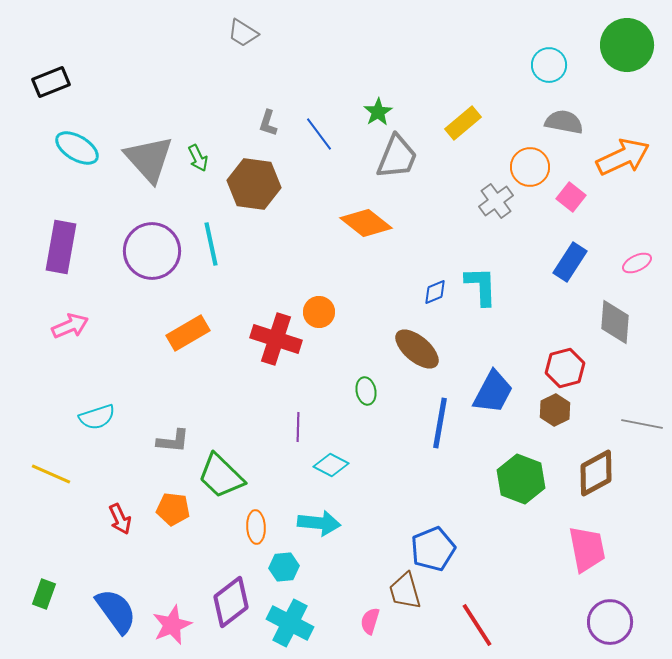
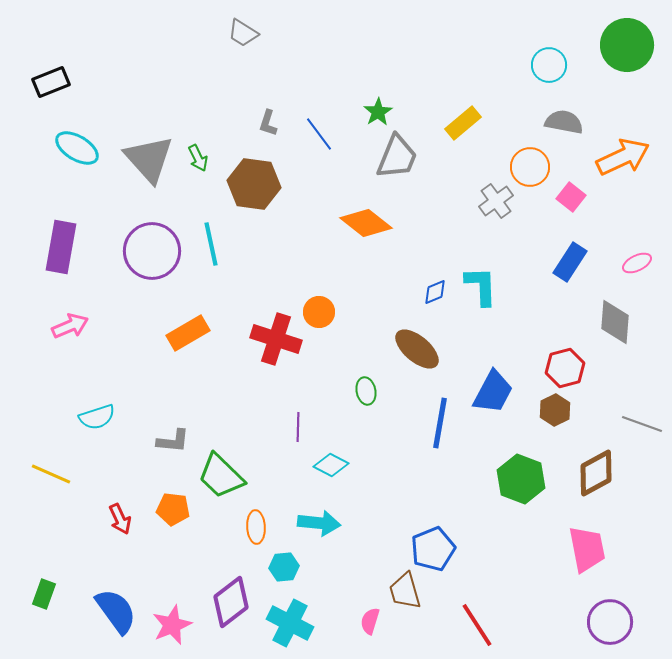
gray line at (642, 424): rotated 9 degrees clockwise
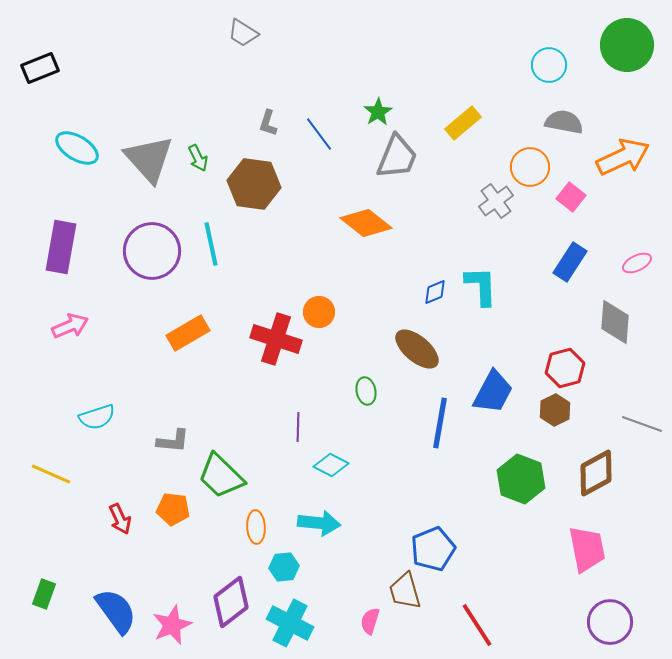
black rectangle at (51, 82): moved 11 px left, 14 px up
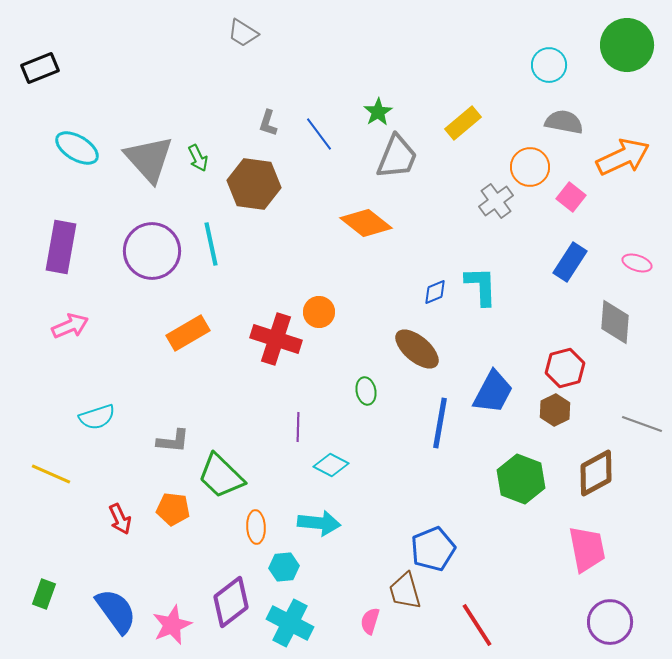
pink ellipse at (637, 263): rotated 44 degrees clockwise
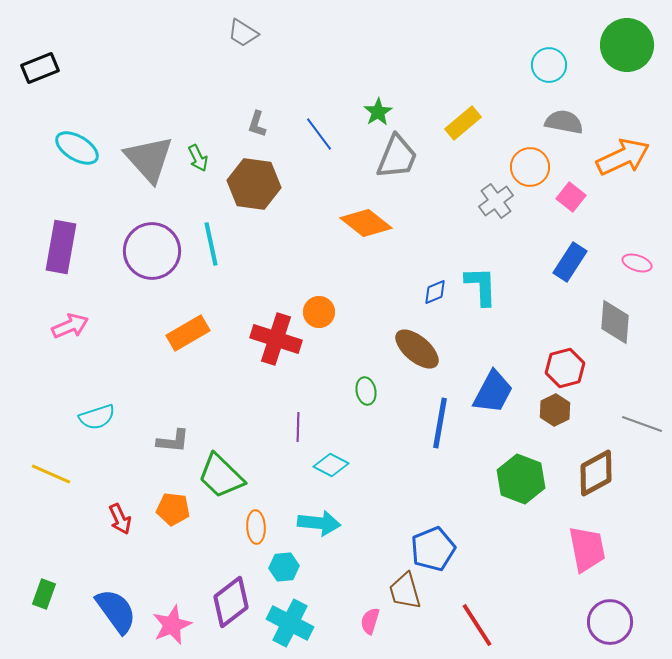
gray L-shape at (268, 123): moved 11 px left, 1 px down
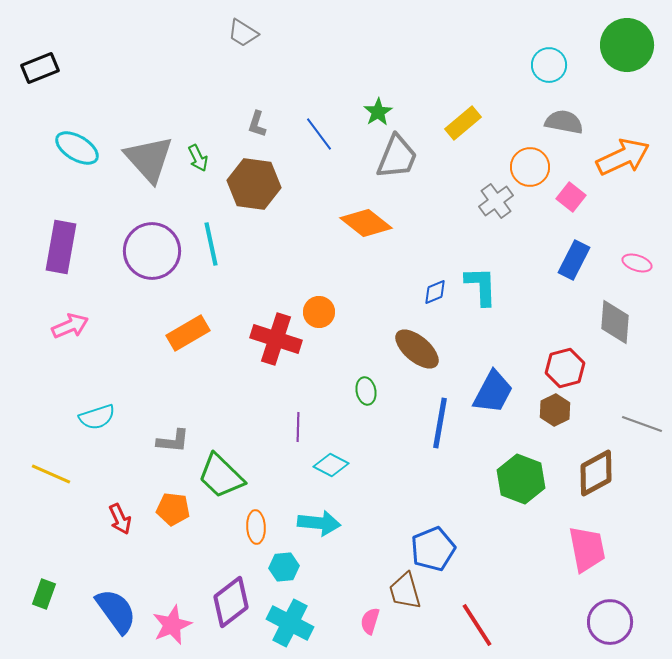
blue rectangle at (570, 262): moved 4 px right, 2 px up; rotated 6 degrees counterclockwise
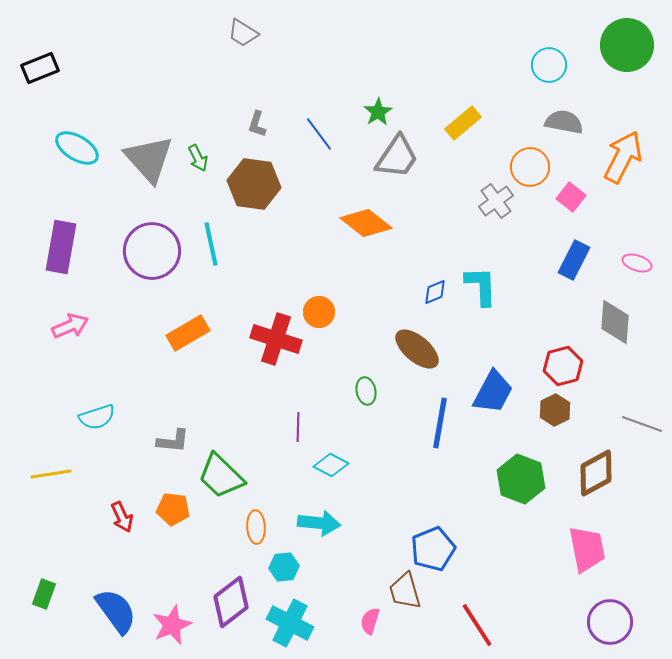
gray trapezoid at (397, 157): rotated 12 degrees clockwise
orange arrow at (623, 157): rotated 38 degrees counterclockwise
red hexagon at (565, 368): moved 2 px left, 2 px up
yellow line at (51, 474): rotated 33 degrees counterclockwise
red arrow at (120, 519): moved 2 px right, 2 px up
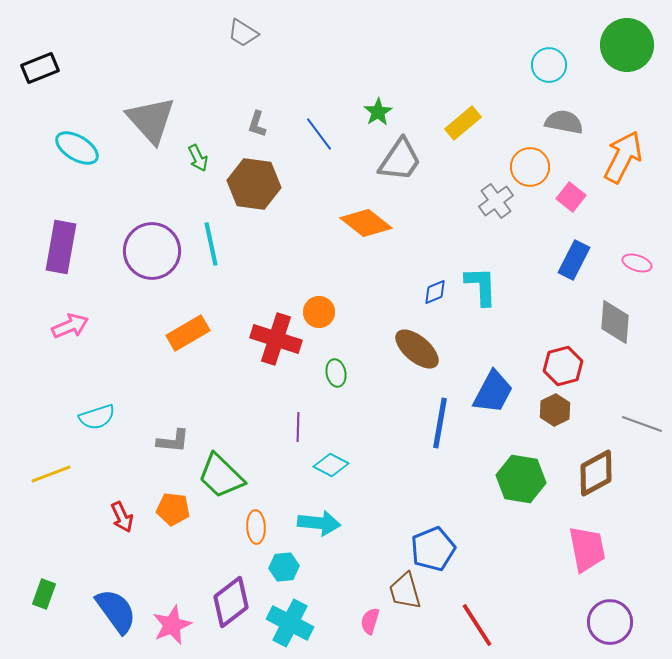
gray trapezoid at (397, 157): moved 3 px right, 3 px down
gray triangle at (149, 159): moved 2 px right, 39 px up
green ellipse at (366, 391): moved 30 px left, 18 px up
yellow line at (51, 474): rotated 12 degrees counterclockwise
green hexagon at (521, 479): rotated 12 degrees counterclockwise
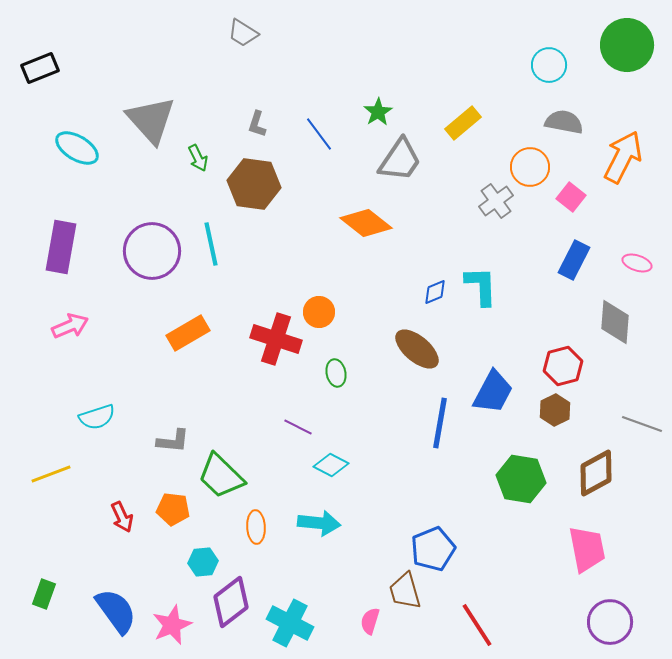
purple line at (298, 427): rotated 64 degrees counterclockwise
cyan hexagon at (284, 567): moved 81 px left, 5 px up
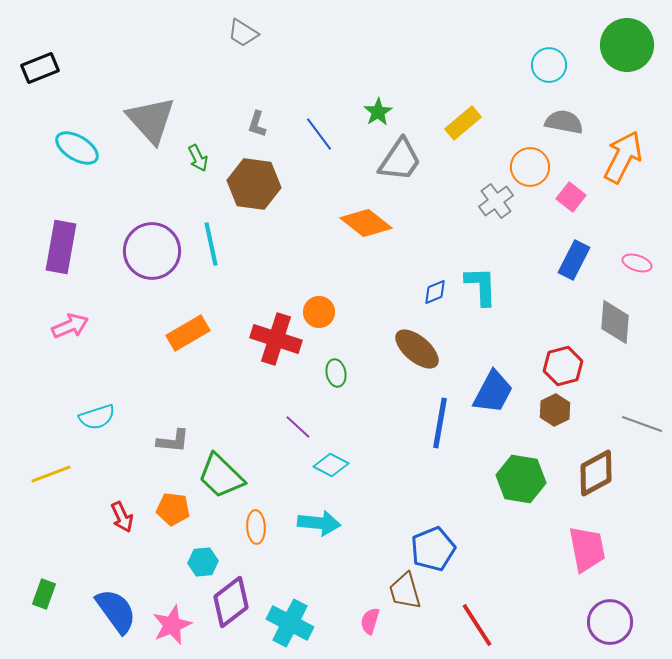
purple line at (298, 427): rotated 16 degrees clockwise
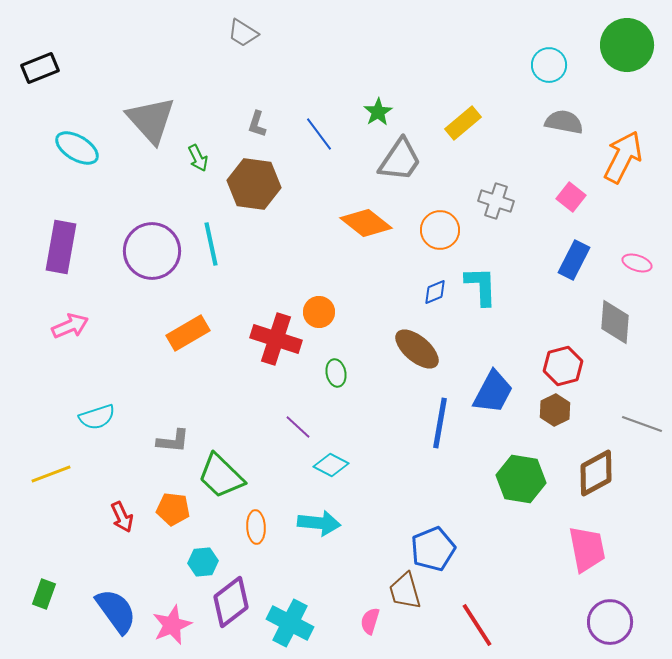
orange circle at (530, 167): moved 90 px left, 63 px down
gray cross at (496, 201): rotated 36 degrees counterclockwise
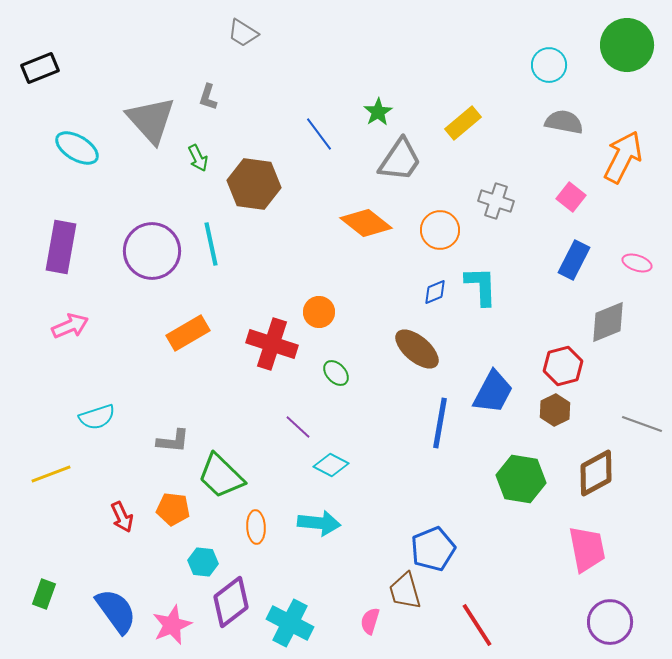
gray L-shape at (257, 124): moved 49 px left, 27 px up
gray diamond at (615, 322): moved 7 px left; rotated 63 degrees clockwise
red cross at (276, 339): moved 4 px left, 5 px down
green ellipse at (336, 373): rotated 32 degrees counterclockwise
cyan hexagon at (203, 562): rotated 12 degrees clockwise
